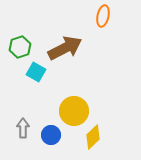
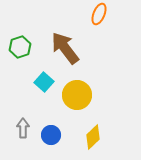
orange ellipse: moved 4 px left, 2 px up; rotated 10 degrees clockwise
brown arrow: rotated 100 degrees counterclockwise
cyan square: moved 8 px right, 10 px down; rotated 12 degrees clockwise
yellow circle: moved 3 px right, 16 px up
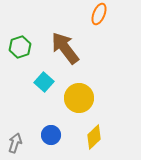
yellow circle: moved 2 px right, 3 px down
gray arrow: moved 8 px left, 15 px down; rotated 18 degrees clockwise
yellow diamond: moved 1 px right
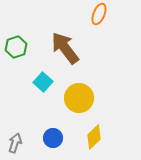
green hexagon: moved 4 px left
cyan square: moved 1 px left
blue circle: moved 2 px right, 3 px down
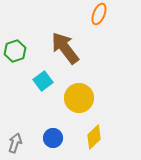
green hexagon: moved 1 px left, 4 px down
cyan square: moved 1 px up; rotated 12 degrees clockwise
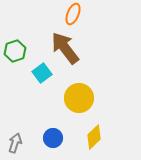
orange ellipse: moved 26 px left
cyan square: moved 1 px left, 8 px up
